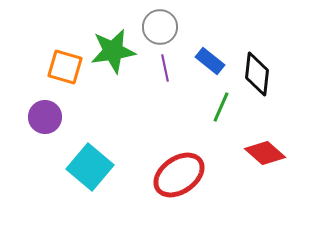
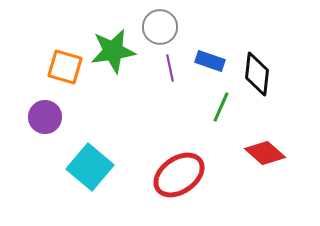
blue rectangle: rotated 20 degrees counterclockwise
purple line: moved 5 px right
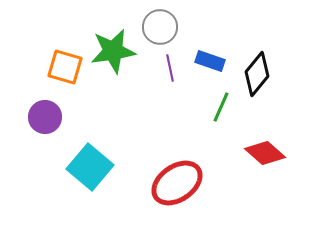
black diamond: rotated 33 degrees clockwise
red ellipse: moved 2 px left, 8 px down
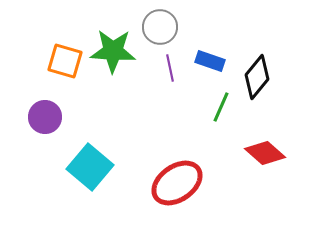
green star: rotated 12 degrees clockwise
orange square: moved 6 px up
black diamond: moved 3 px down
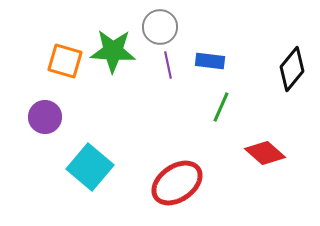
blue rectangle: rotated 12 degrees counterclockwise
purple line: moved 2 px left, 3 px up
black diamond: moved 35 px right, 8 px up
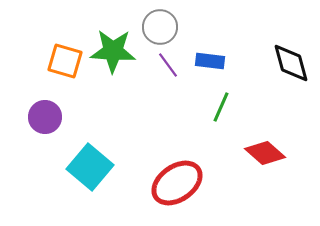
purple line: rotated 24 degrees counterclockwise
black diamond: moved 1 px left, 6 px up; rotated 54 degrees counterclockwise
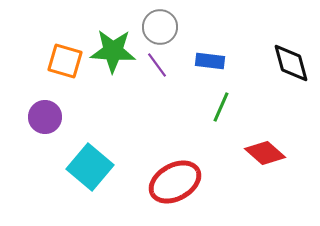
purple line: moved 11 px left
red ellipse: moved 2 px left, 1 px up; rotated 6 degrees clockwise
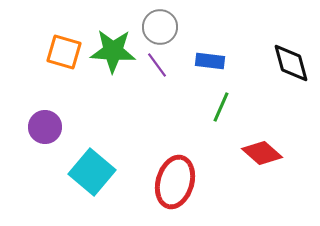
orange square: moved 1 px left, 9 px up
purple circle: moved 10 px down
red diamond: moved 3 px left
cyan square: moved 2 px right, 5 px down
red ellipse: rotated 45 degrees counterclockwise
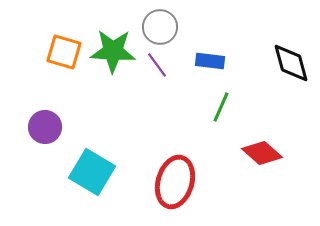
cyan square: rotated 9 degrees counterclockwise
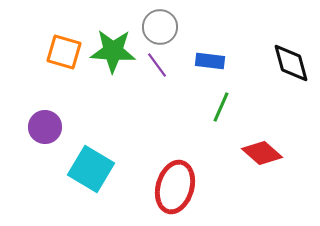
cyan square: moved 1 px left, 3 px up
red ellipse: moved 5 px down
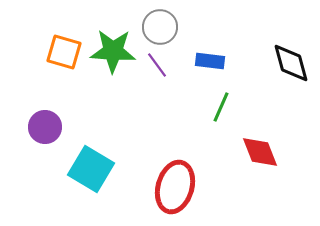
red diamond: moved 2 px left, 1 px up; rotated 27 degrees clockwise
